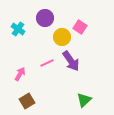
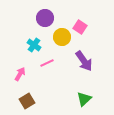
cyan cross: moved 16 px right, 16 px down
purple arrow: moved 13 px right
green triangle: moved 1 px up
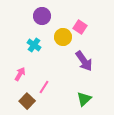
purple circle: moved 3 px left, 2 px up
yellow circle: moved 1 px right
pink line: moved 3 px left, 24 px down; rotated 32 degrees counterclockwise
brown square: rotated 14 degrees counterclockwise
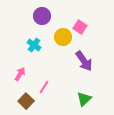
brown square: moved 1 px left
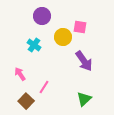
pink square: rotated 24 degrees counterclockwise
pink arrow: rotated 64 degrees counterclockwise
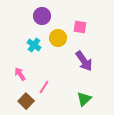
yellow circle: moved 5 px left, 1 px down
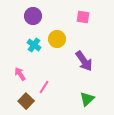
purple circle: moved 9 px left
pink square: moved 3 px right, 10 px up
yellow circle: moved 1 px left, 1 px down
green triangle: moved 3 px right
